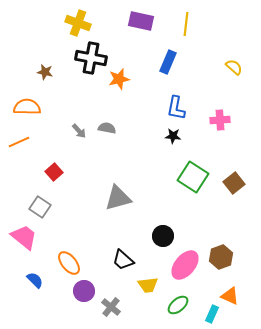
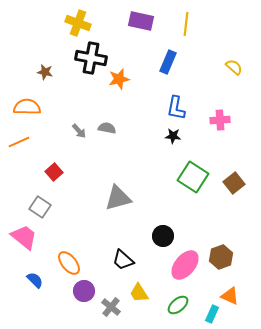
yellow trapezoid: moved 9 px left, 8 px down; rotated 65 degrees clockwise
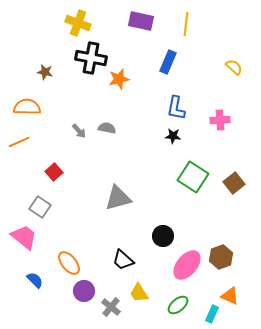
pink ellipse: moved 2 px right
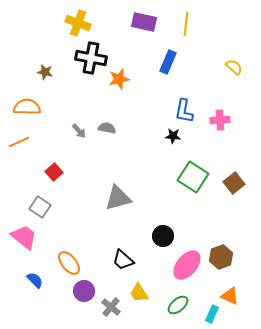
purple rectangle: moved 3 px right, 1 px down
blue L-shape: moved 8 px right, 3 px down
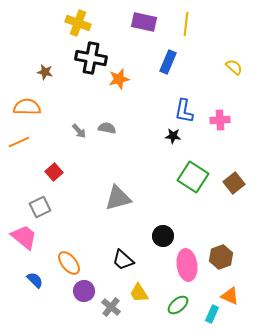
gray square: rotated 30 degrees clockwise
pink ellipse: rotated 48 degrees counterclockwise
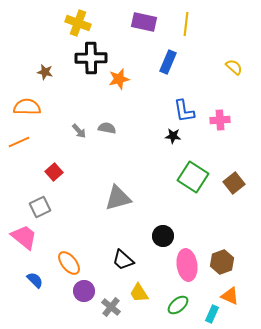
black cross: rotated 12 degrees counterclockwise
blue L-shape: rotated 20 degrees counterclockwise
brown hexagon: moved 1 px right, 5 px down
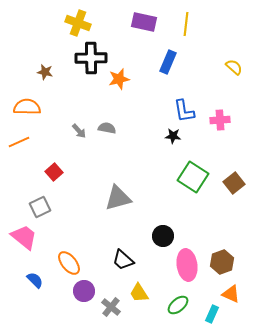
orange triangle: moved 1 px right, 2 px up
